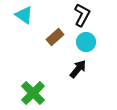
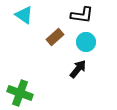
black L-shape: rotated 70 degrees clockwise
green cross: moved 13 px left; rotated 25 degrees counterclockwise
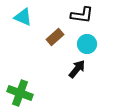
cyan triangle: moved 1 px left, 2 px down; rotated 12 degrees counterclockwise
cyan circle: moved 1 px right, 2 px down
black arrow: moved 1 px left
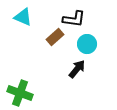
black L-shape: moved 8 px left, 4 px down
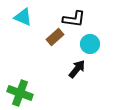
cyan circle: moved 3 px right
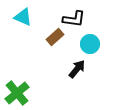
green cross: moved 3 px left; rotated 30 degrees clockwise
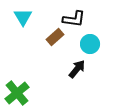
cyan triangle: rotated 36 degrees clockwise
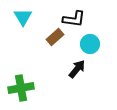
green cross: moved 4 px right, 5 px up; rotated 30 degrees clockwise
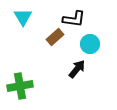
green cross: moved 1 px left, 2 px up
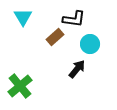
green cross: rotated 30 degrees counterclockwise
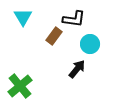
brown rectangle: moved 1 px left, 1 px up; rotated 12 degrees counterclockwise
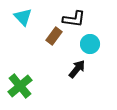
cyan triangle: rotated 12 degrees counterclockwise
